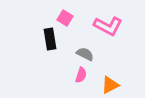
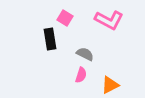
pink L-shape: moved 1 px right, 6 px up
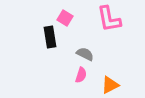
pink L-shape: moved 1 px up; rotated 52 degrees clockwise
black rectangle: moved 2 px up
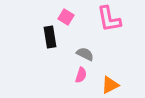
pink square: moved 1 px right, 1 px up
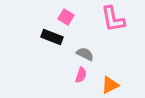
pink L-shape: moved 4 px right
black rectangle: moved 2 px right; rotated 60 degrees counterclockwise
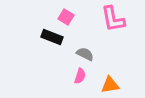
pink semicircle: moved 1 px left, 1 px down
orange triangle: rotated 18 degrees clockwise
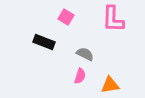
pink L-shape: rotated 12 degrees clockwise
black rectangle: moved 8 px left, 5 px down
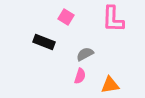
gray semicircle: rotated 54 degrees counterclockwise
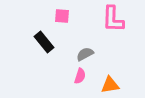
pink square: moved 4 px left, 1 px up; rotated 28 degrees counterclockwise
black rectangle: rotated 30 degrees clockwise
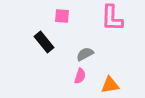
pink L-shape: moved 1 px left, 1 px up
